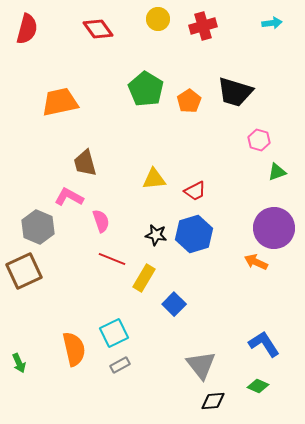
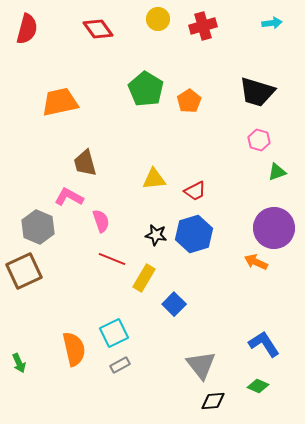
black trapezoid: moved 22 px right
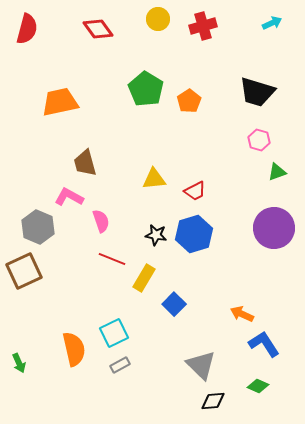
cyan arrow: rotated 18 degrees counterclockwise
orange arrow: moved 14 px left, 52 px down
gray triangle: rotated 8 degrees counterclockwise
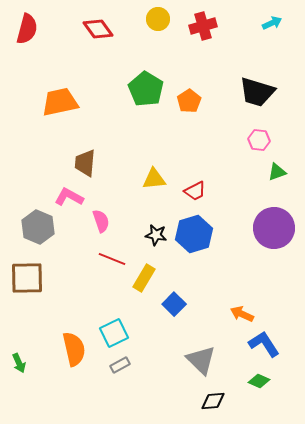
pink hexagon: rotated 10 degrees counterclockwise
brown trapezoid: rotated 20 degrees clockwise
brown square: moved 3 px right, 7 px down; rotated 24 degrees clockwise
gray triangle: moved 5 px up
green diamond: moved 1 px right, 5 px up
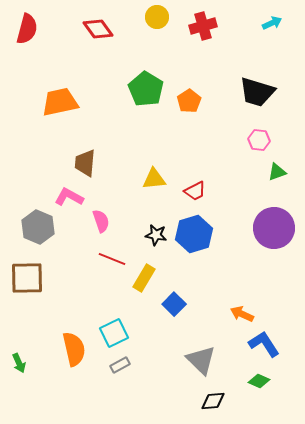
yellow circle: moved 1 px left, 2 px up
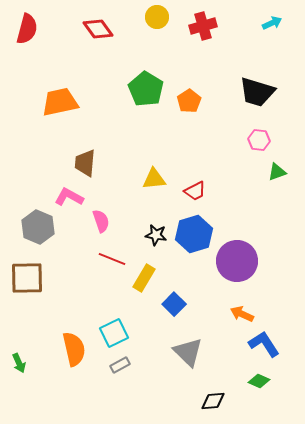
purple circle: moved 37 px left, 33 px down
gray triangle: moved 13 px left, 8 px up
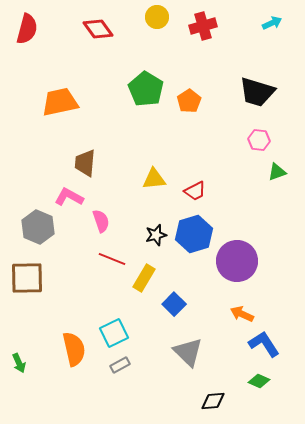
black star: rotated 25 degrees counterclockwise
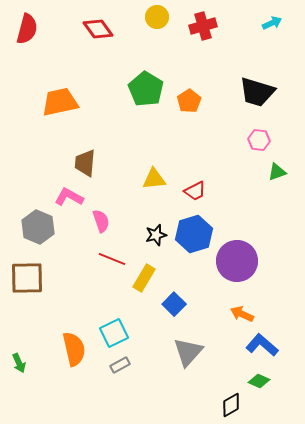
blue L-shape: moved 2 px left, 1 px down; rotated 16 degrees counterclockwise
gray triangle: rotated 28 degrees clockwise
black diamond: moved 18 px right, 4 px down; rotated 25 degrees counterclockwise
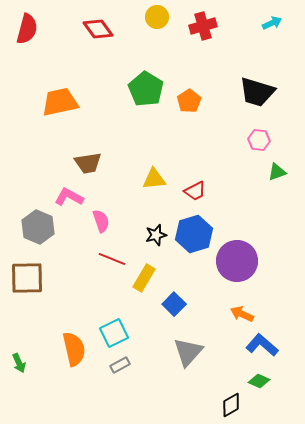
brown trapezoid: moved 3 px right; rotated 104 degrees counterclockwise
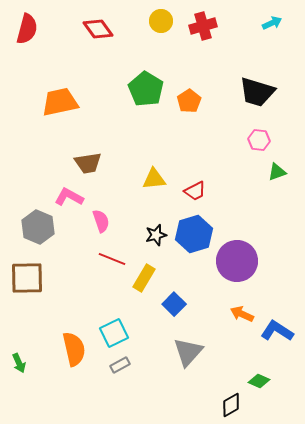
yellow circle: moved 4 px right, 4 px down
blue L-shape: moved 15 px right, 14 px up; rotated 8 degrees counterclockwise
